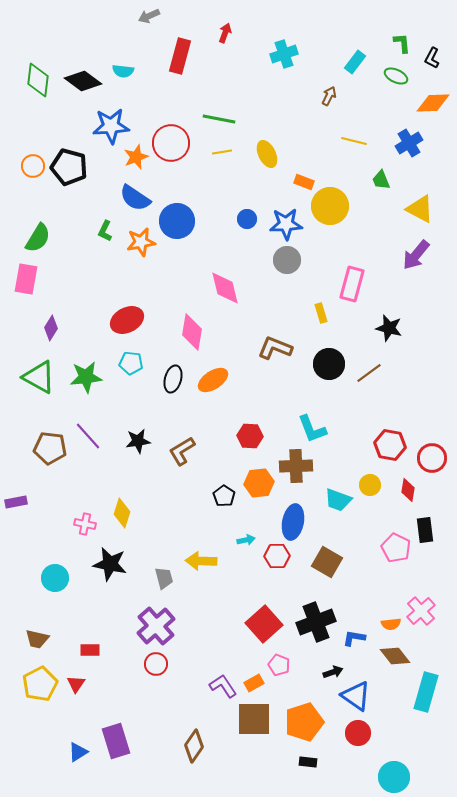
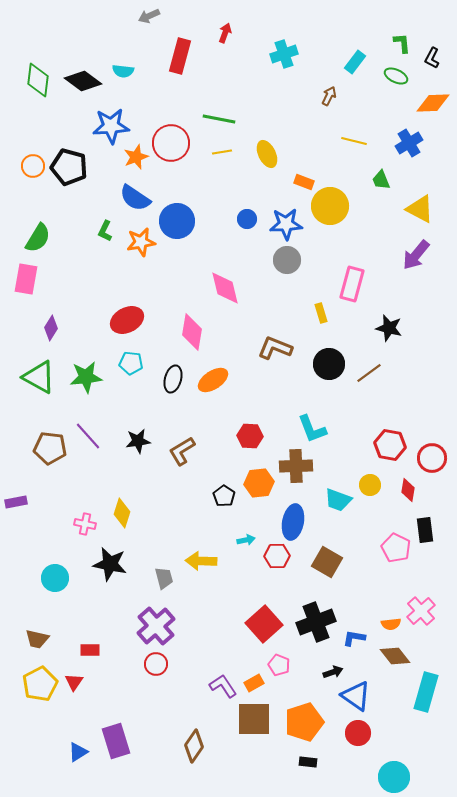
red triangle at (76, 684): moved 2 px left, 2 px up
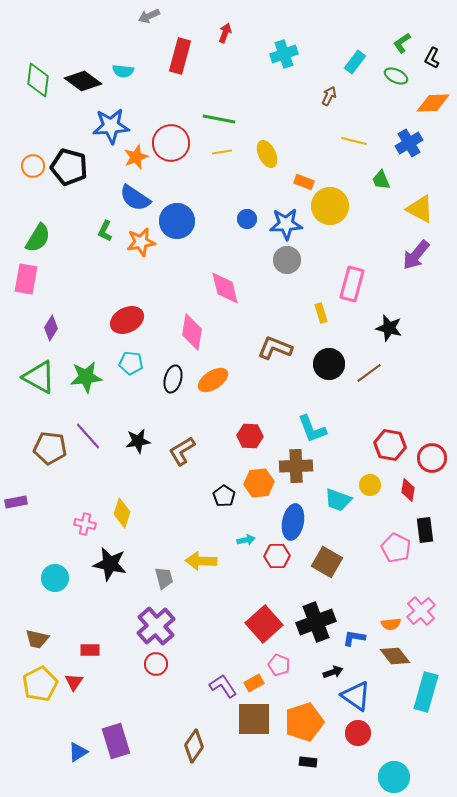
green L-shape at (402, 43): rotated 120 degrees counterclockwise
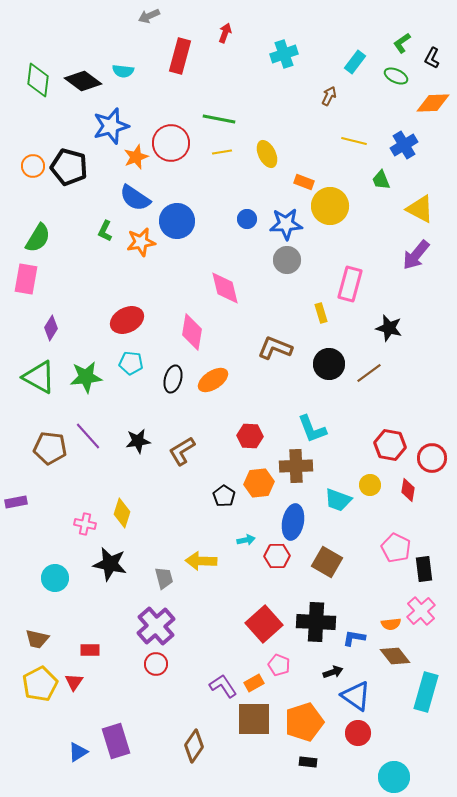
blue star at (111, 126): rotated 12 degrees counterclockwise
blue cross at (409, 143): moved 5 px left, 2 px down
pink rectangle at (352, 284): moved 2 px left
black rectangle at (425, 530): moved 1 px left, 39 px down
black cross at (316, 622): rotated 24 degrees clockwise
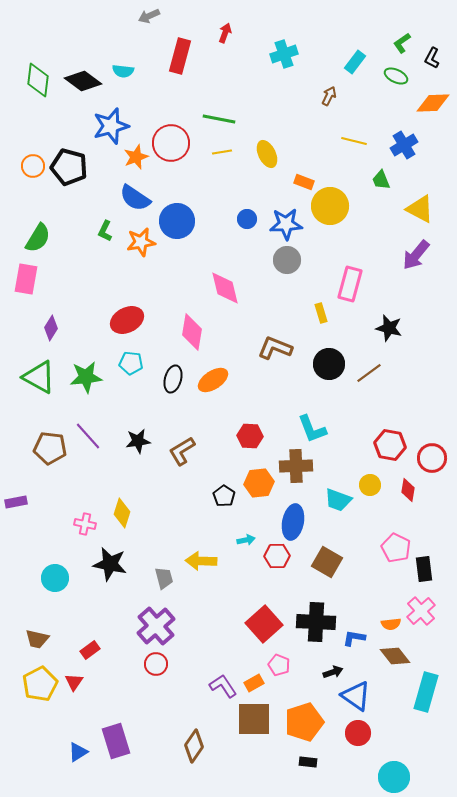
red rectangle at (90, 650): rotated 36 degrees counterclockwise
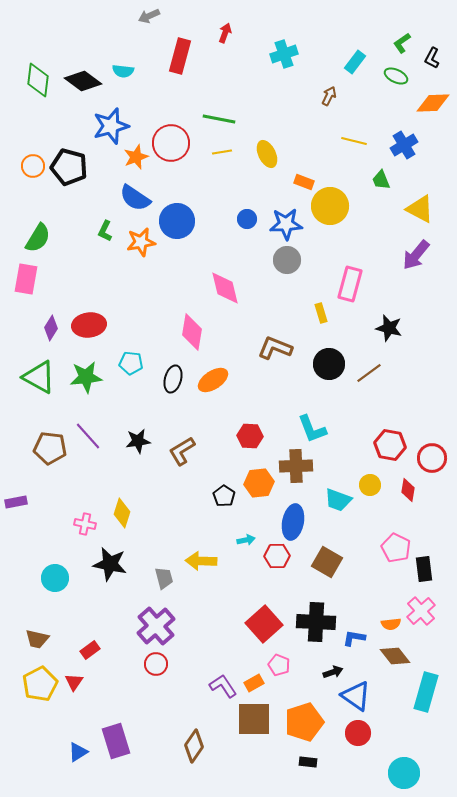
red ellipse at (127, 320): moved 38 px left, 5 px down; rotated 20 degrees clockwise
cyan circle at (394, 777): moved 10 px right, 4 px up
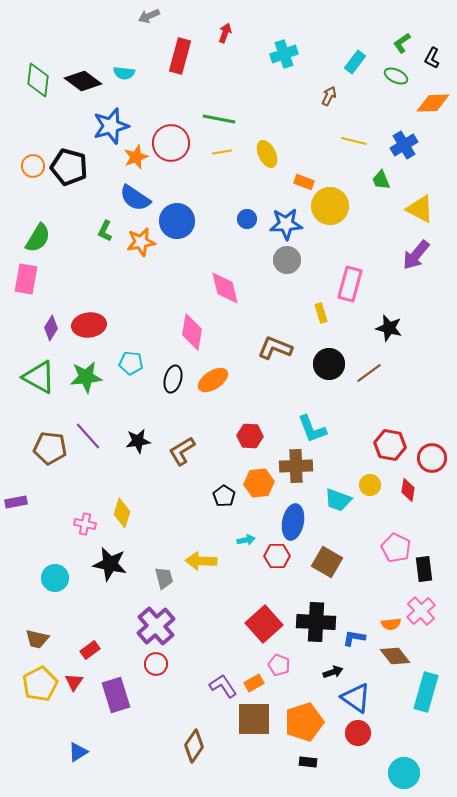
cyan semicircle at (123, 71): moved 1 px right, 2 px down
blue triangle at (356, 696): moved 2 px down
purple rectangle at (116, 741): moved 46 px up
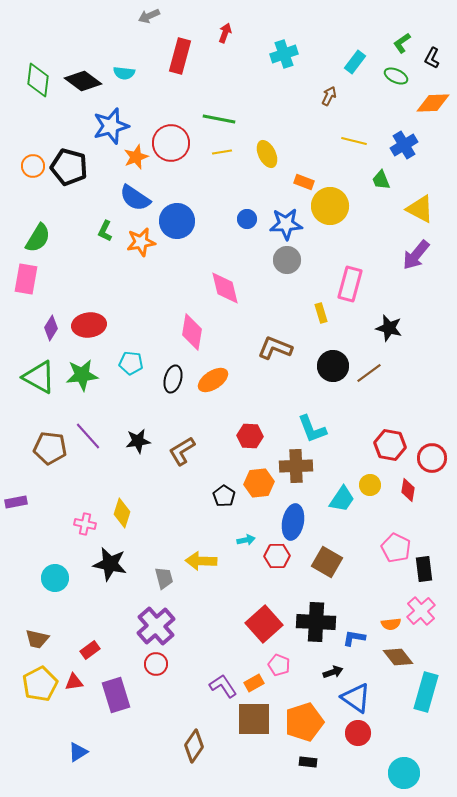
black circle at (329, 364): moved 4 px right, 2 px down
green star at (86, 377): moved 4 px left, 2 px up
cyan trapezoid at (338, 500): moved 4 px right, 1 px up; rotated 76 degrees counterclockwise
brown diamond at (395, 656): moved 3 px right, 1 px down
red triangle at (74, 682): rotated 48 degrees clockwise
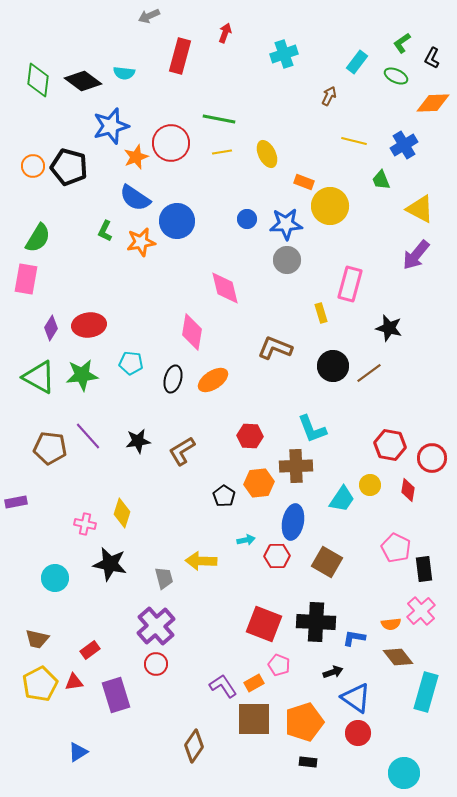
cyan rectangle at (355, 62): moved 2 px right
red square at (264, 624): rotated 27 degrees counterclockwise
